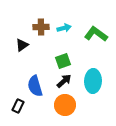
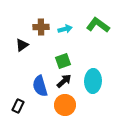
cyan arrow: moved 1 px right, 1 px down
green L-shape: moved 2 px right, 9 px up
blue semicircle: moved 5 px right
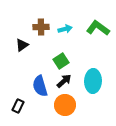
green L-shape: moved 3 px down
green square: moved 2 px left; rotated 14 degrees counterclockwise
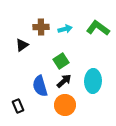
black rectangle: rotated 48 degrees counterclockwise
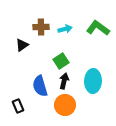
black arrow: rotated 35 degrees counterclockwise
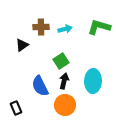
green L-shape: moved 1 px right, 1 px up; rotated 20 degrees counterclockwise
blue semicircle: rotated 10 degrees counterclockwise
black rectangle: moved 2 px left, 2 px down
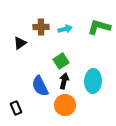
black triangle: moved 2 px left, 2 px up
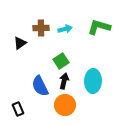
brown cross: moved 1 px down
black rectangle: moved 2 px right, 1 px down
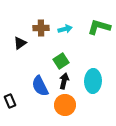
black rectangle: moved 8 px left, 8 px up
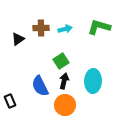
black triangle: moved 2 px left, 4 px up
